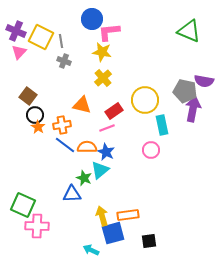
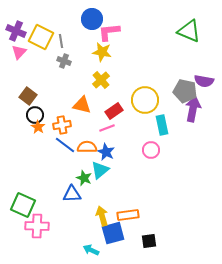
yellow cross: moved 2 px left, 2 px down
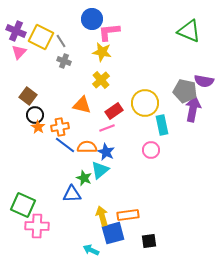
gray line: rotated 24 degrees counterclockwise
yellow circle: moved 3 px down
orange cross: moved 2 px left, 2 px down
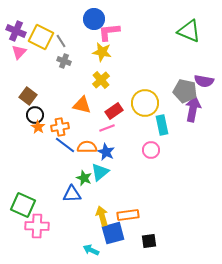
blue circle: moved 2 px right
cyan triangle: moved 2 px down
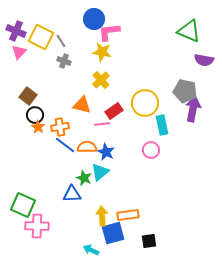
purple semicircle: moved 21 px up
pink line: moved 5 px left, 4 px up; rotated 14 degrees clockwise
yellow arrow: rotated 12 degrees clockwise
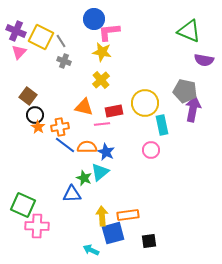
orange triangle: moved 2 px right, 2 px down
red rectangle: rotated 24 degrees clockwise
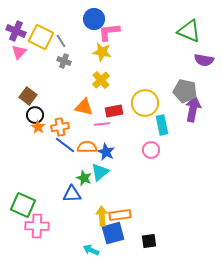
orange rectangle: moved 8 px left
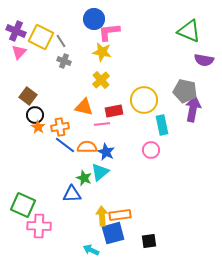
yellow circle: moved 1 px left, 3 px up
pink cross: moved 2 px right
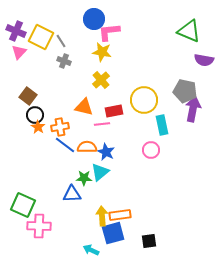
green star: rotated 21 degrees counterclockwise
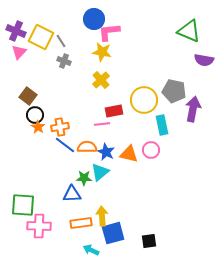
gray pentagon: moved 11 px left
orange triangle: moved 45 px right, 47 px down
green square: rotated 20 degrees counterclockwise
orange rectangle: moved 39 px left, 8 px down
